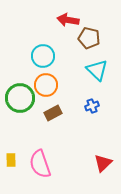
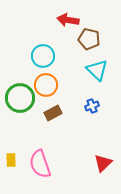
brown pentagon: moved 1 px down
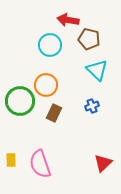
cyan circle: moved 7 px right, 11 px up
green circle: moved 3 px down
brown rectangle: moved 1 px right; rotated 36 degrees counterclockwise
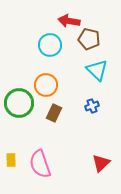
red arrow: moved 1 px right, 1 px down
green circle: moved 1 px left, 2 px down
red triangle: moved 2 px left
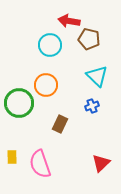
cyan triangle: moved 6 px down
brown rectangle: moved 6 px right, 11 px down
yellow rectangle: moved 1 px right, 3 px up
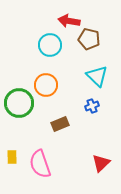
brown rectangle: rotated 42 degrees clockwise
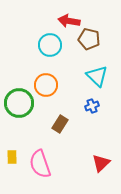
brown rectangle: rotated 36 degrees counterclockwise
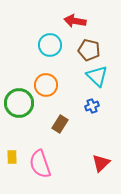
red arrow: moved 6 px right
brown pentagon: moved 11 px down
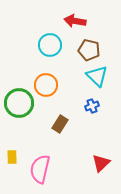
pink semicircle: moved 5 px down; rotated 32 degrees clockwise
